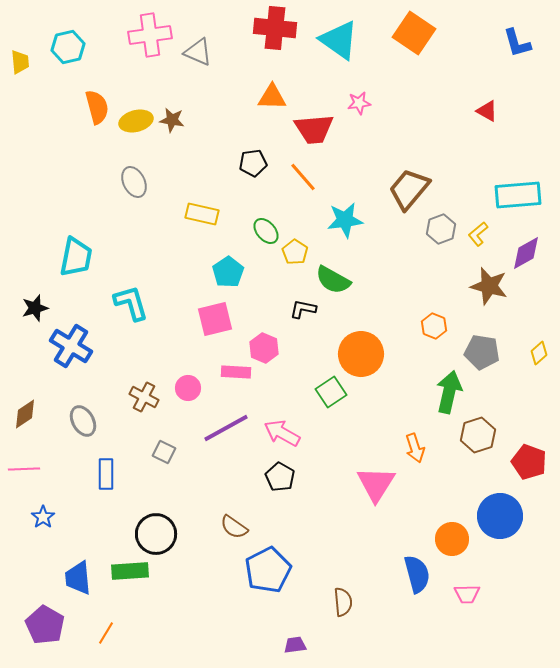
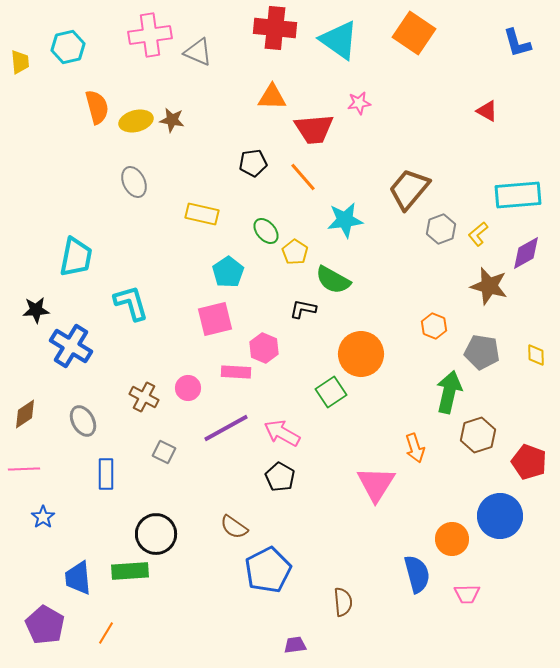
black star at (35, 308): moved 1 px right, 2 px down; rotated 12 degrees clockwise
yellow diamond at (539, 353): moved 3 px left, 2 px down; rotated 50 degrees counterclockwise
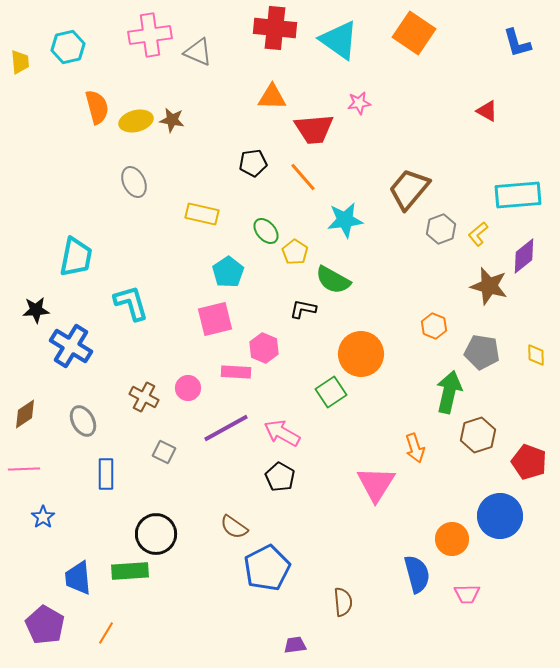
purple diamond at (526, 253): moved 2 px left, 3 px down; rotated 9 degrees counterclockwise
blue pentagon at (268, 570): moved 1 px left, 2 px up
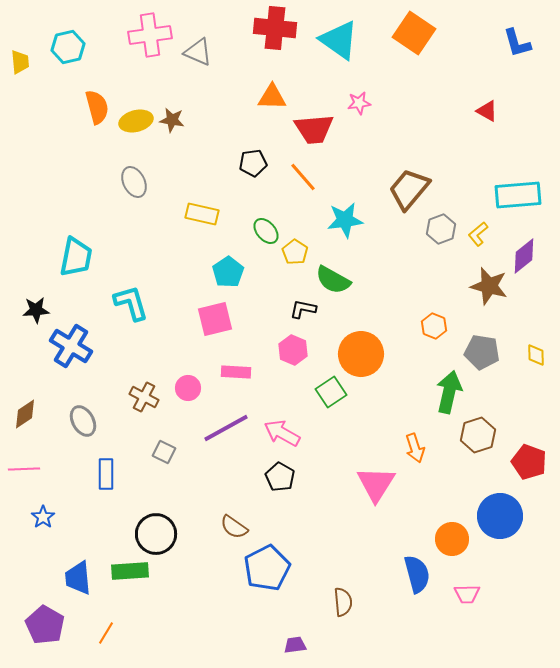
pink hexagon at (264, 348): moved 29 px right, 2 px down
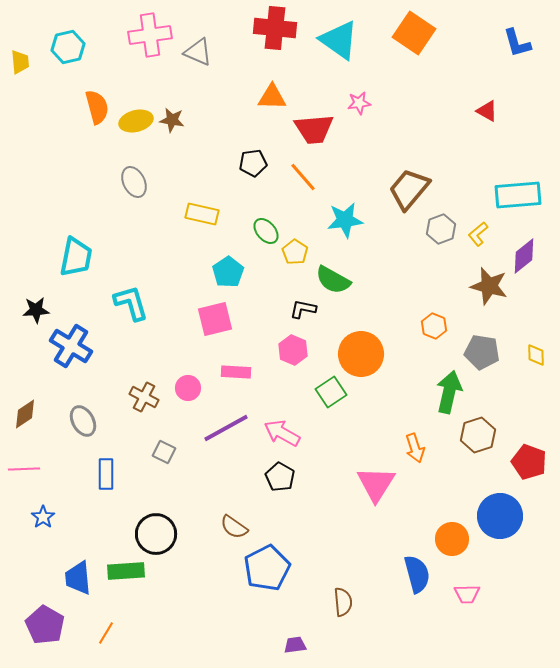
green rectangle at (130, 571): moved 4 px left
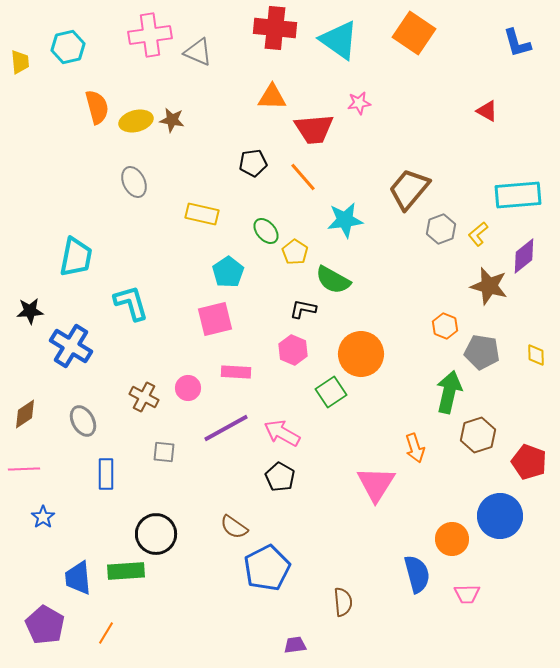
black star at (36, 310): moved 6 px left, 1 px down
orange hexagon at (434, 326): moved 11 px right
gray square at (164, 452): rotated 20 degrees counterclockwise
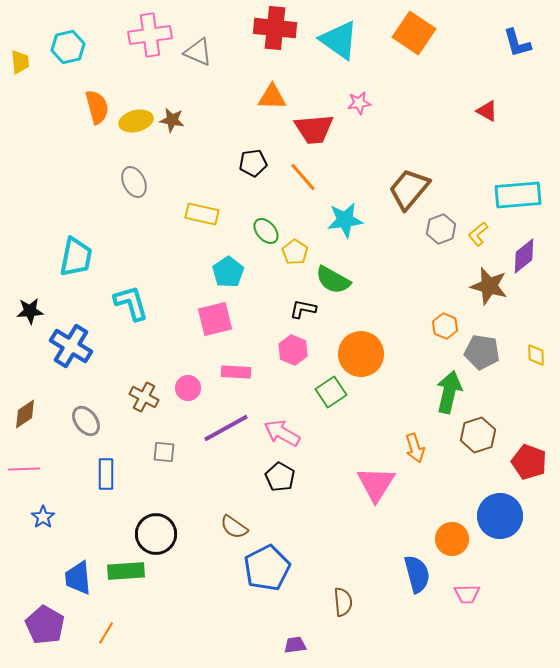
gray ellipse at (83, 421): moved 3 px right; rotated 8 degrees counterclockwise
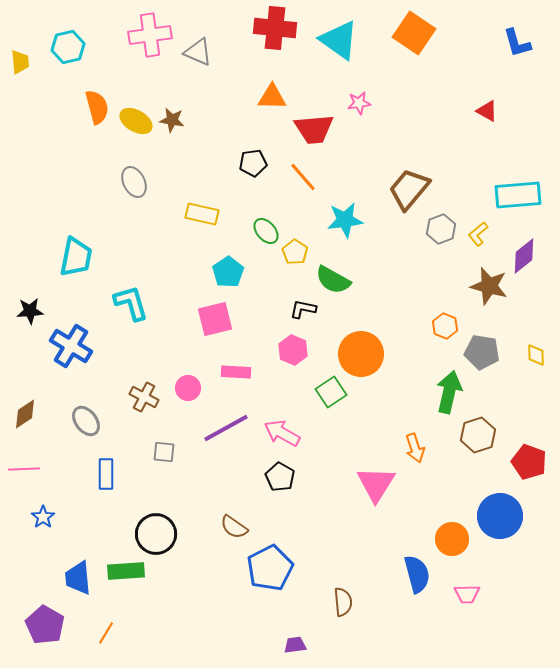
yellow ellipse at (136, 121): rotated 44 degrees clockwise
blue pentagon at (267, 568): moved 3 px right
